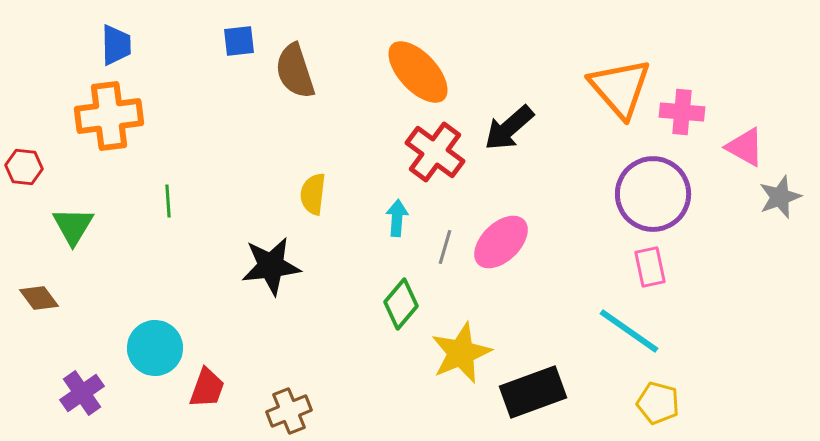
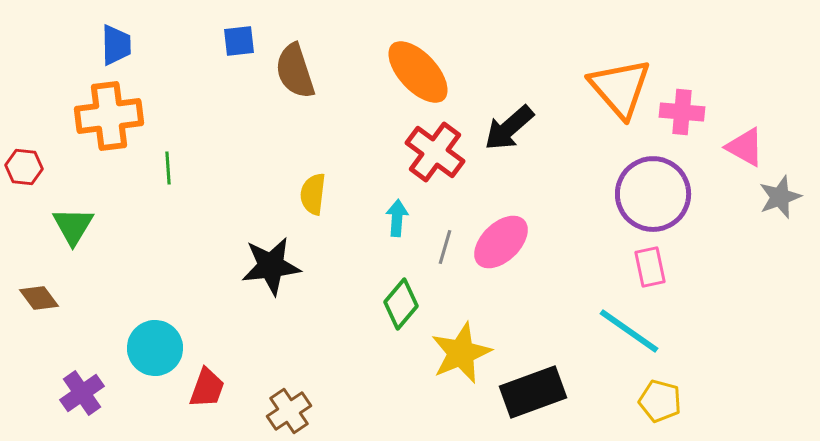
green line: moved 33 px up
yellow pentagon: moved 2 px right, 2 px up
brown cross: rotated 12 degrees counterclockwise
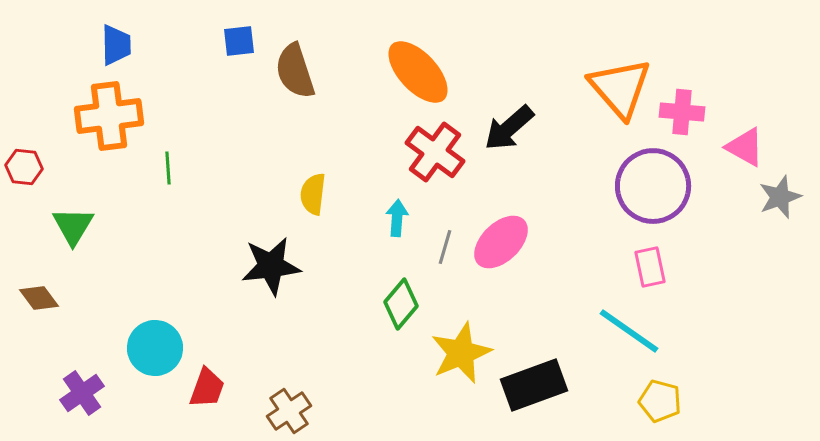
purple circle: moved 8 px up
black rectangle: moved 1 px right, 7 px up
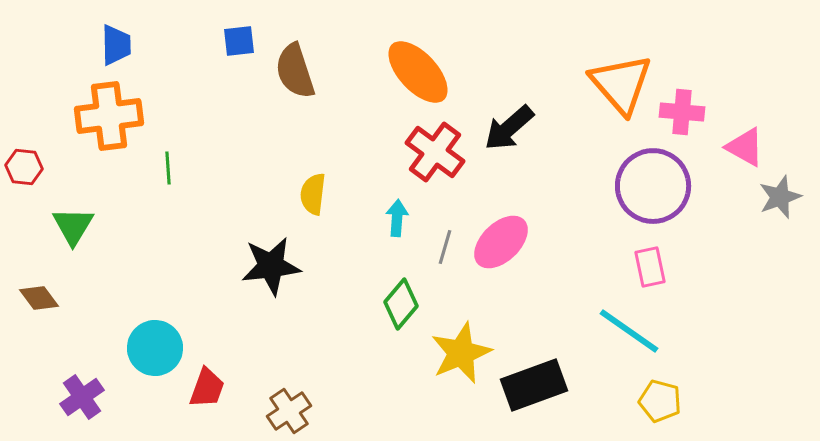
orange triangle: moved 1 px right, 4 px up
purple cross: moved 4 px down
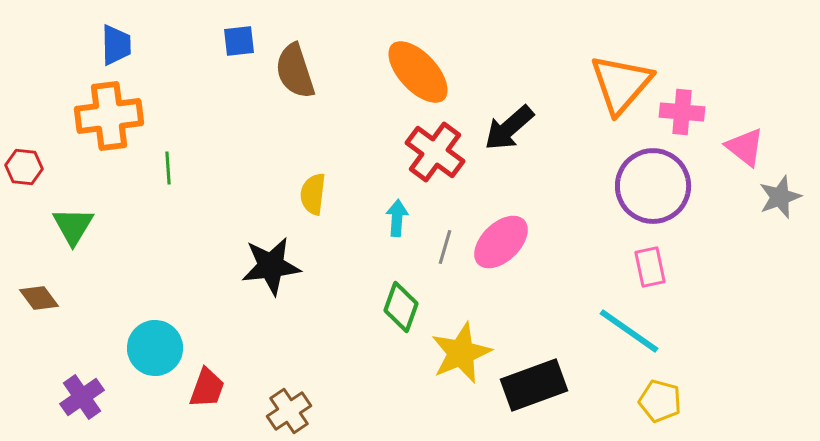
orange triangle: rotated 22 degrees clockwise
pink triangle: rotated 9 degrees clockwise
green diamond: moved 3 px down; rotated 21 degrees counterclockwise
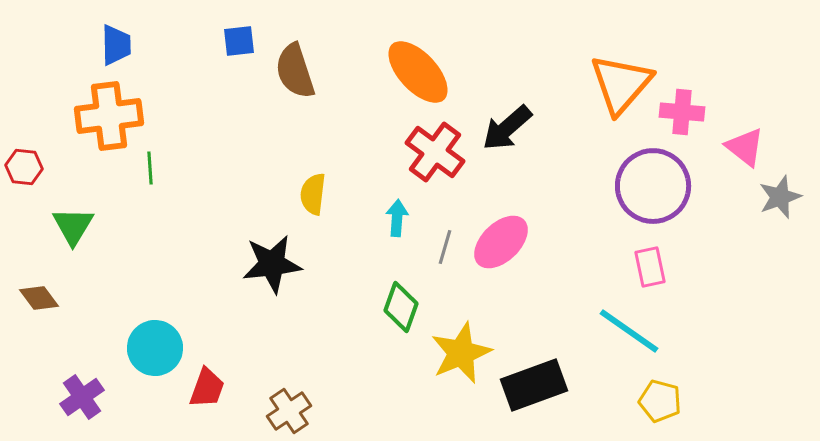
black arrow: moved 2 px left
green line: moved 18 px left
black star: moved 1 px right, 2 px up
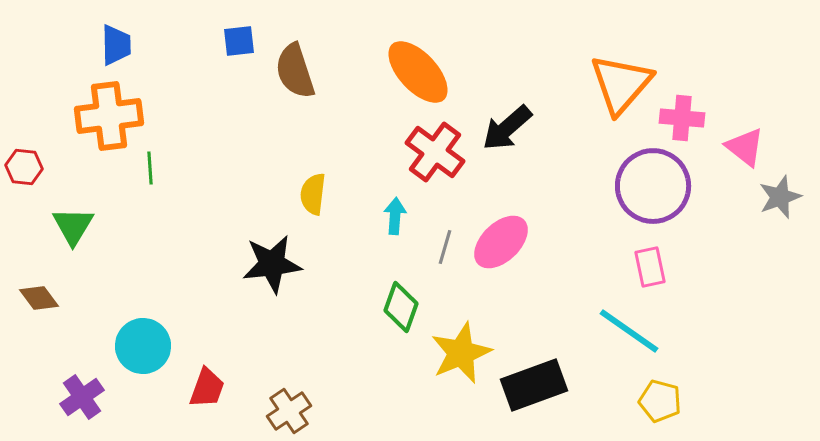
pink cross: moved 6 px down
cyan arrow: moved 2 px left, 2 px up
cyan circle: moved 12 px left, 2 px up
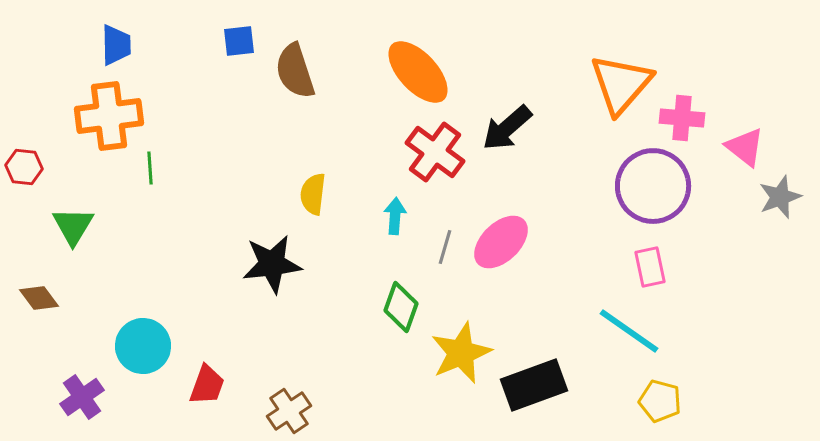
red trapezoid: moved 3 px up
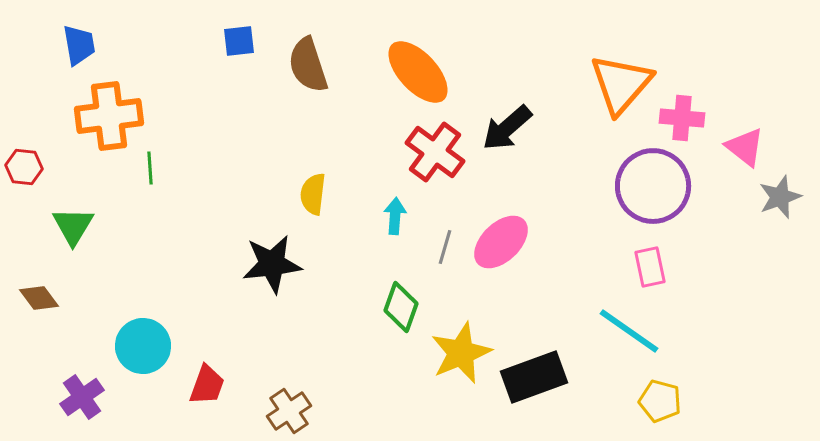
blue trapezoid: moved 37 px left; rotated 9 degrees counterclockwise
brown semicircle: moved 13 px right, 6 px up
black rectangle: moved 8 px up
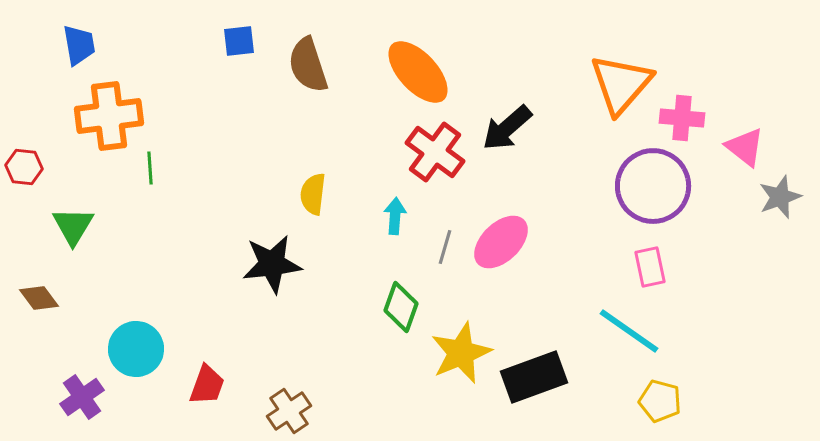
cyan circle: moved 7 px left, 3 px down
